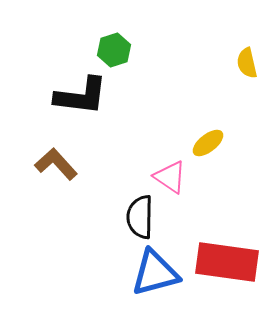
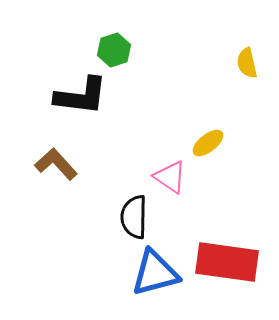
black semicircle: moved 6 px left
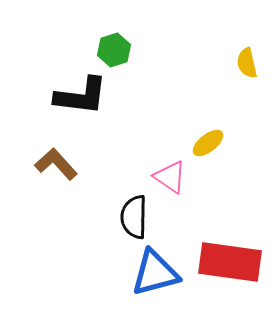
red rectangle: moved 3 px right
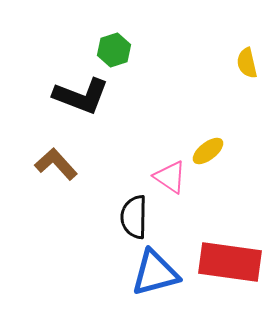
black L-shape: rotated 14 degrees clockwise
yellow ellipse: moved 8 px down
